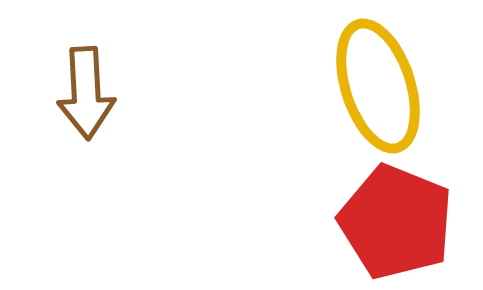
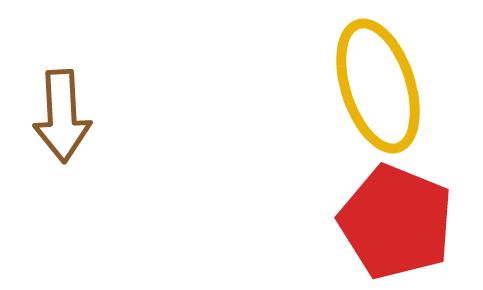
brown arrow: moved 24 px left, 23 px down
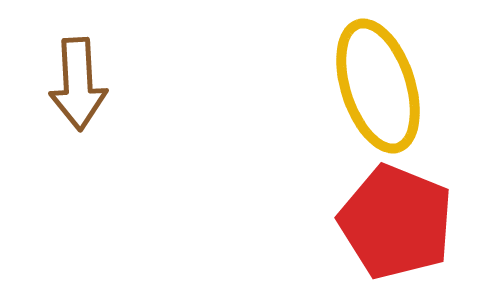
brown arrow: moved 16 px right, 32 px up
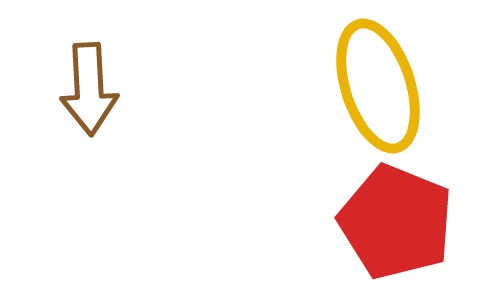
brown arrow: moved 11 px right, 5 px down
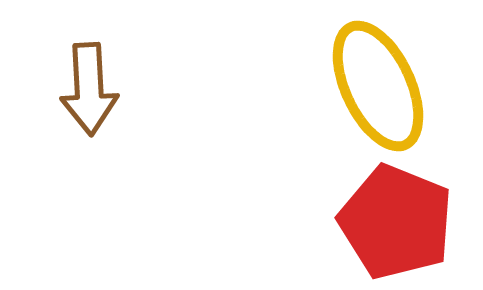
yellow ellipse: rotated 7 degrees counterclockwise
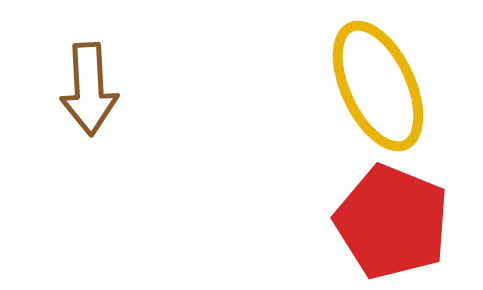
red pentagon: moved 4 px left
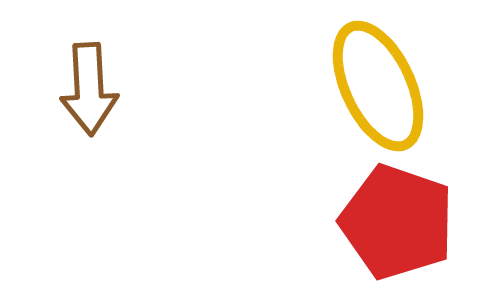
red pentagon: moved 5 px right; rotated 3 degrees counterclockwise
